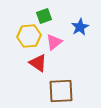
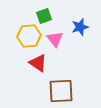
blue star: rotated 12 degrees clockwise
pink triangle: moved 1 px right, 3 px up; rotated 30 degrees counterclockwise
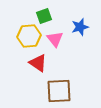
brown square: moved 2 px left
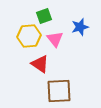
red triangle: moved 2 px right, 1 px down
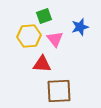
red triangle: moved 2 px right; rotated 30 degrees counterclockwise
